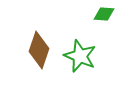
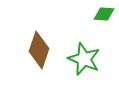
green star: moved 4 px right, 3 px down
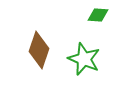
green diamond: moved 6 px left, 1 px down
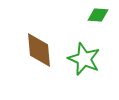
brown diamond: rotated 24 degrees counterclockwise
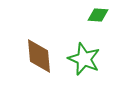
brown diamond: moved 6 px down
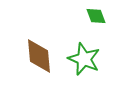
green diamond: moved 2 px left, 1 px down; rotated 65 degrees clockwise
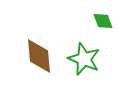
green diamond: moved 7 px right, 5 px down
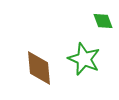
brown diamond: moved 12 px down
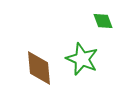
green star: moved 2 px left
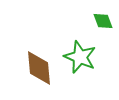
green star: moved 2 px left, 2 px up
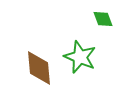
green diamond: moved 2 px up
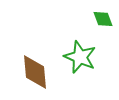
brown diamond: moved 4 px left, 4 px down
